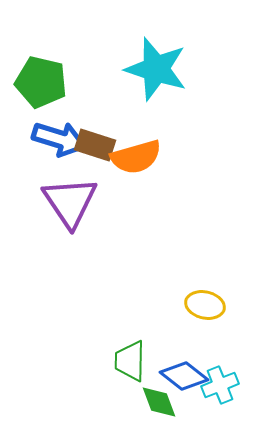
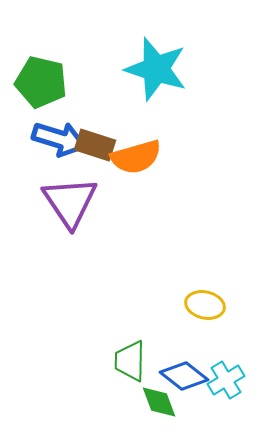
cyan cross: moved 6 px right, 5 px up; rotated 9 degrees counterclockwise
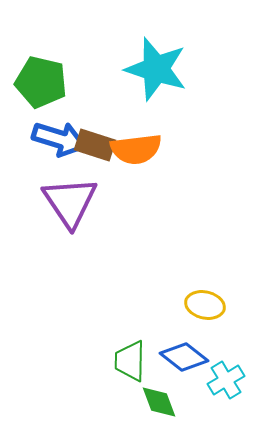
orange semicircle: moved 8 px up; rotated 9 degrees clockwise
blue diamond: moved 19 px up
